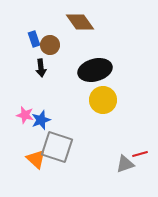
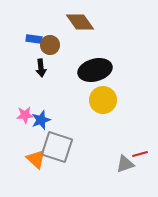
blue rectangle: rotated 63 degrees counterclockwise
pink star: rotated 18 degrees counterclockwise
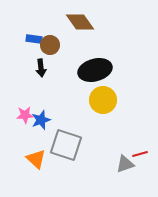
gray square: moved 9 px right, 2 px up
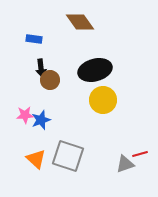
brown circle: moved 35 px down
gray square: moved 2 px right, 11 px down
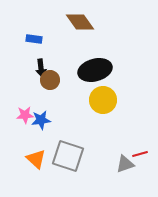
blue star: rotated 12 degrees clockwise
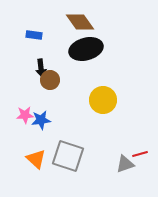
blue rectangle: moved 4 px up
black ellipse: moved 9 px left, 21 px up
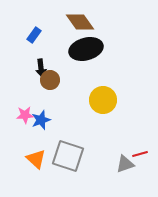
blue rectangle: rotated 63 degrees counterclockwise
blue star: rotated 12 degrees counterclockwise
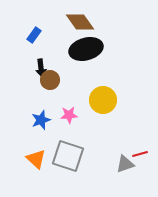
pink star: moved 44 px right
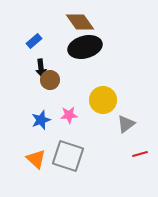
blue rectangle: moved 6 px down; rotated 14 degrees clockwise
black ellipse: moved 1 px left, 2 px up
gray triangle: moved 1 px right, 40 px up; rotated 18 degrees counterclockwise
